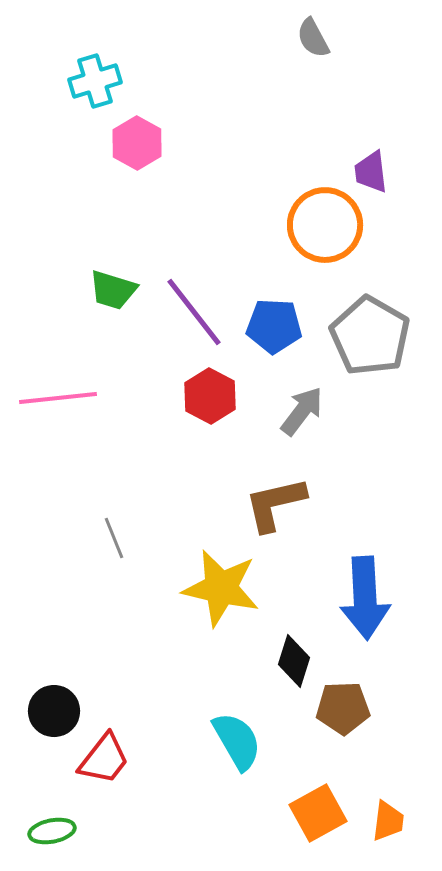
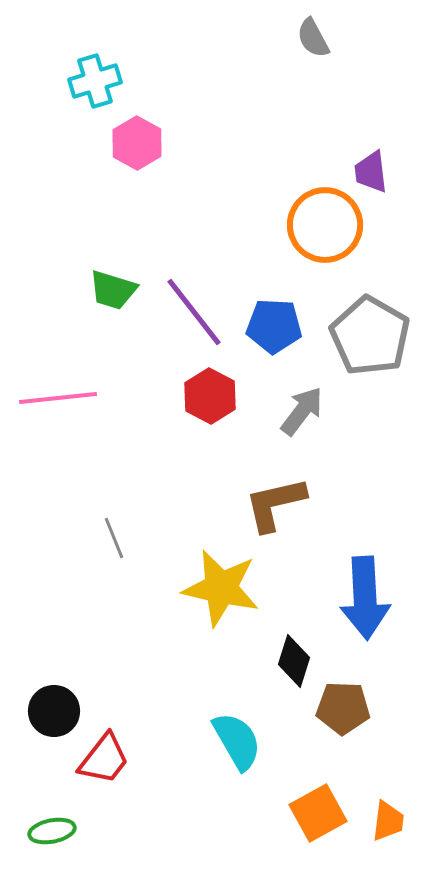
brown pentagon: rotated 4 degrees clockwise
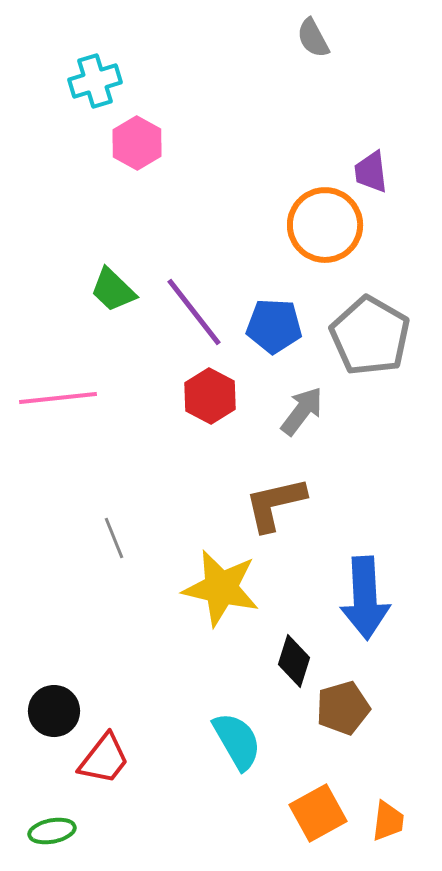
green trapezoid: rotated 27 degrees clockwise
brown pentagon: rotated 18 degrees counterclockwise
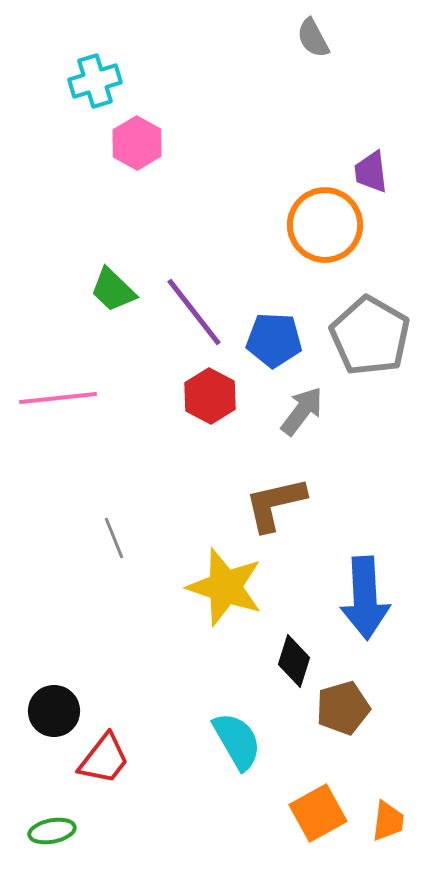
blue pentagon: moved 14 px down
yellow star: moved 4 px right, 1 px up; rotated 6 degrees clockwise
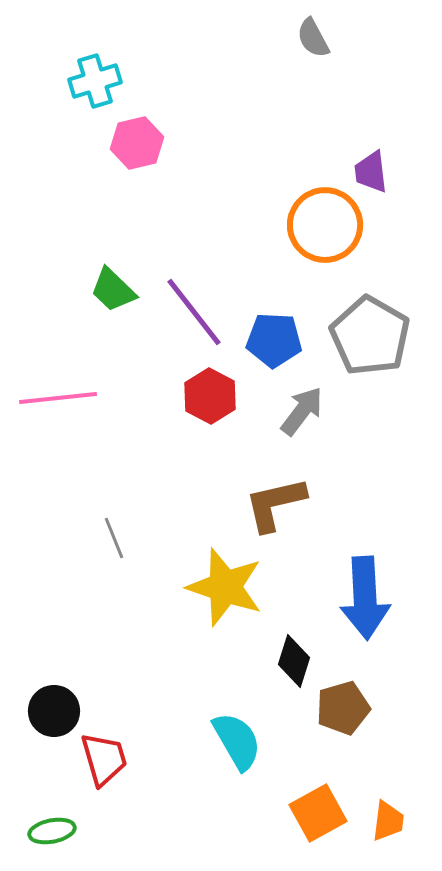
pink hexagon: rotated 18 degrees clockwise
red trapezoid: rotated 54 degrees counterclockwise
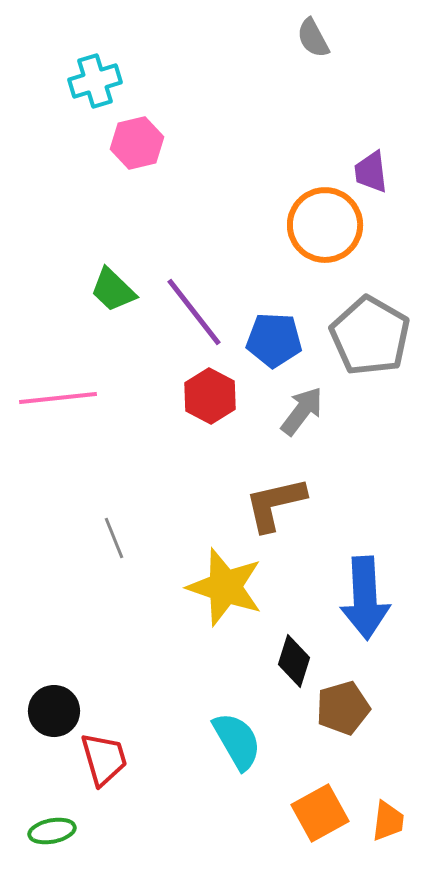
orange square: moved 2 px right
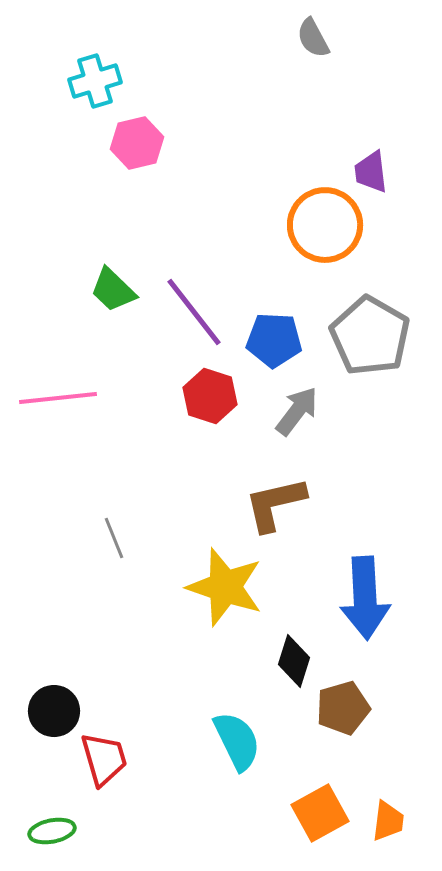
red hexagon: rotated 10 degrees counterclockwise
gray arrow: moved 5 px left
cyan semicircle: rotated 4 degrees clockwise
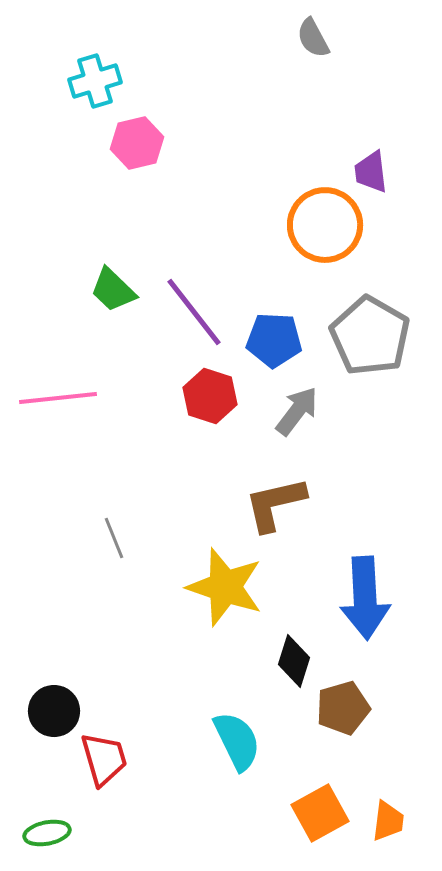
green ellipse: moved 5 px left, 2 px down
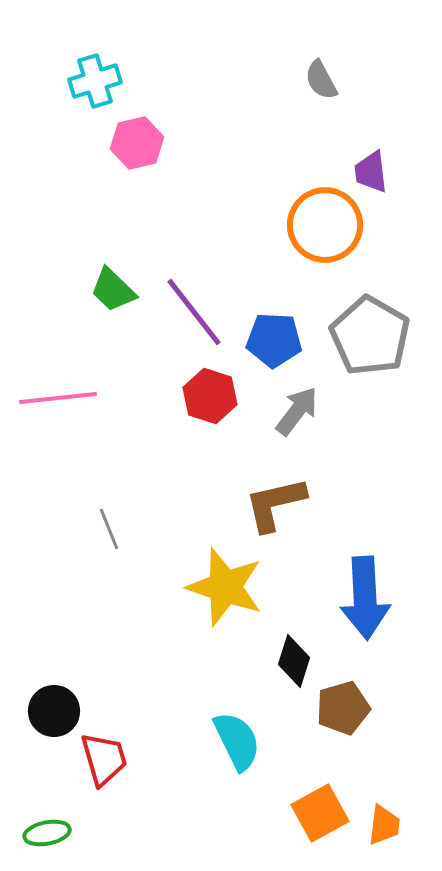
gray semicircle: moved 8 px right, 42 px down
gray line: moved 5 px left, 9 px up
orange trapezoid: moved 4 px left, 4 px down
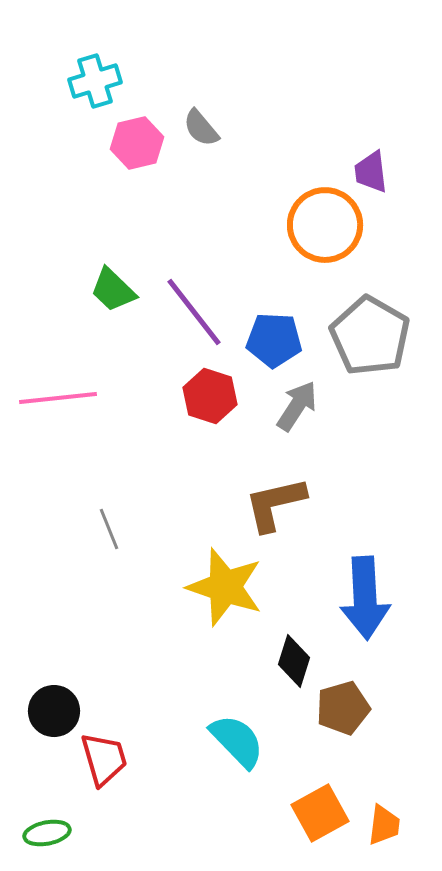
gray semicircle: moved 120 px left, 48 px down; rotated 12 degrees counterclockwise
gray arrow: moved 5 px up; rotated 4 degrees counterclockwise
cyan semicircle: rotated 18 degrees counterclockwise
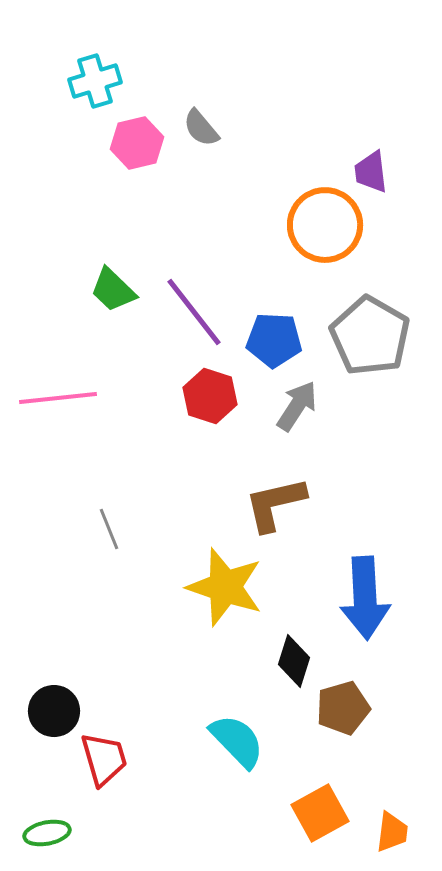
orange trapezoid: moved 8 px right, 7 px down
